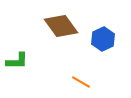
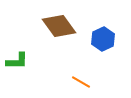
brown diamond: moved 2 px left
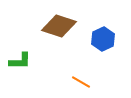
brown diamond: rotated 36 degrees counterclockwise
green L-shape: moved 3 px right
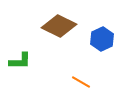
brown diamond: rotated 8 degrees clockwise
blue hexagon: moved 1 px left
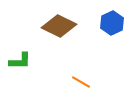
blue hexagon: moved 10 px right, 16 px up
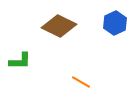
blue hexagon: moved 3 px right
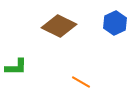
green L-shape: moved 4 px left, 6 px down
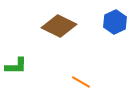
blue hexagon: moved 1 px up
green L-shape: moved 1 px up
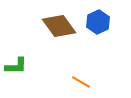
blue hexagon: moved 17 px left
brown diamond: rotated 28 degrees clockwise
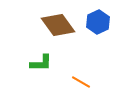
brown diamond: moved 1 px left, 1 px up
green L-shape: moved 25 px right, 3 px up
